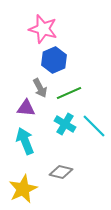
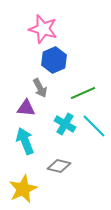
green line: moved 14 px right
gray diamond: moved 2 px left, 6 px up
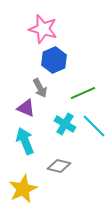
purple triangle: rotated 18 degrees clockwise
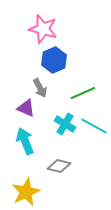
cyan line: rotated 16 degrees counterclockwise
yellow star: moved 3 px right, 3 px down
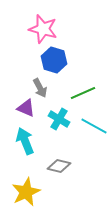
blue hexagon: rotated 20 degrees counterclockwise
cyan cross: moved 6 px left, 5 px up
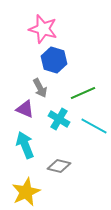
purple triangle: moved 1 px left, 1 px down
cyan arrow: moved 4 px down
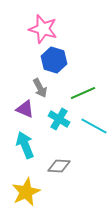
gray diamond: rotated 10 degrees counterclockwise
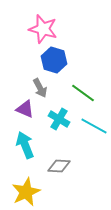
green line: rotated 60 degrees clockwise
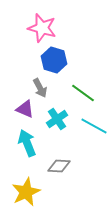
pink star: moved 1 px left, 1 px up
cyan cross: moved 2 px left; rotated 25 degrees clockwise
cyan arrow: moved 2 px right, 2 px up
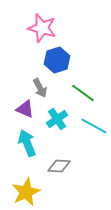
blue hexagon: moved 3 px right; rotated 25 degrees clockwise
